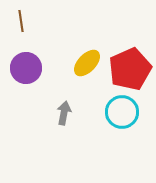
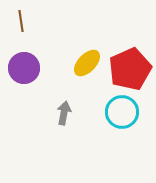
purple circle: moved 2 px left
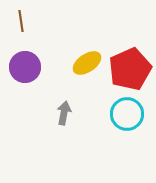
yellow ellipse: rotated 12 degrees clockwise
purple circle: moved 1 px right, 1 px up
cyan circle: moved 5 px right, 2 px down
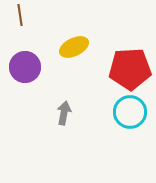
brown line: moved 1 px left, 6 px up
yellow ellipse: moved 13 px left, 16 px up; rotated 8 degrees clockwise
red pentagon: rotated 21 degrees clockwise
cyan circle: moved 3 px right, 2 px up
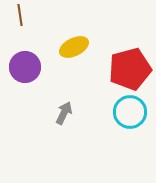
red pentagon: rotated 12 degrees counterclockwise
gray arrow: rotated 15 degrees clockwise
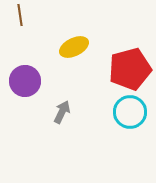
purple circle: moved 14 px down
gray arrow: moved 2 px left, 1 px up
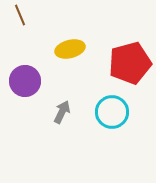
brown line: rotated 15 degrees counterclockwise
yellow ellipse: moved 4 px left, 2 px down; rotated 12 degrees clockwise
red pentagon: moved 6 px up
cyan circle: moved 18 px left
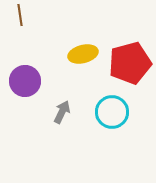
brown line: rotated 15 degrees clockwise
yellow ellipse: moved 13 px right, 5 px down
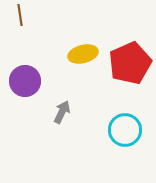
red pentagon: rotated 9 degrees counterclockwise
cyan circle: moved 13 px right, 18 px down
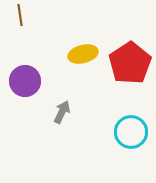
red pentagon: rotated 9 degrees counterclockwise
cyan circle: moved 6 px right, 2 px down
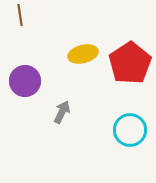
cyan circle: moved 1 px left, 2 px up
